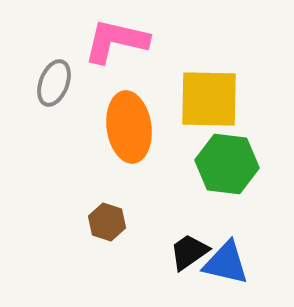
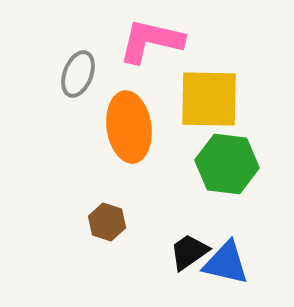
pink L-shape: moved 35 px right
gray ellipse: moved 24 px right, 9 px up
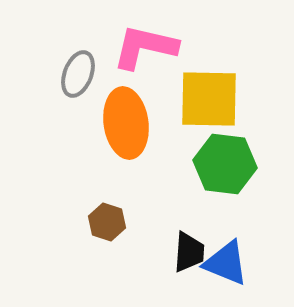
pink L-shape: moved 6 px left, 6 px down
orange ellipse: moved 3 px left, 4 px up
green hexagon: moved 2 px left
black trapezoid: rotated 129 degrees clockwise
blue triangle: rotated 9 degrees clockwise
